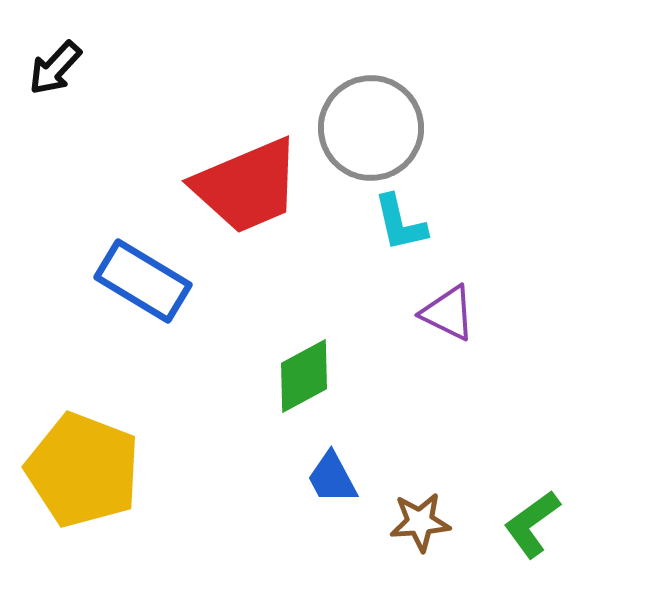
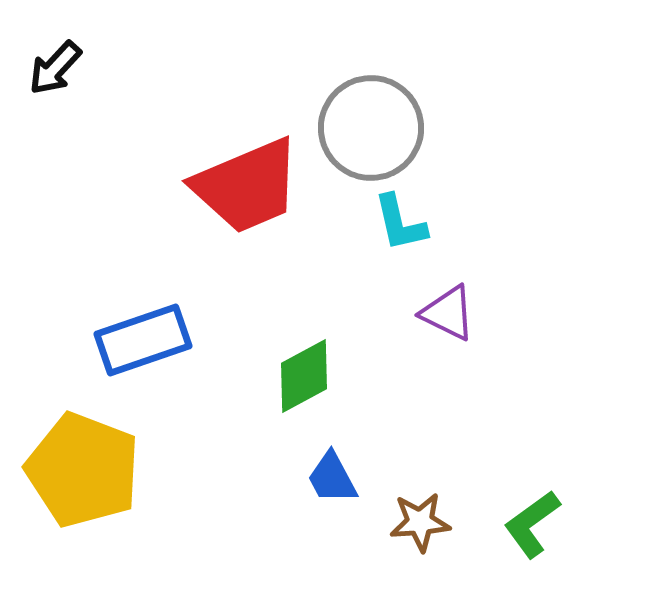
blue rectangle: moved 59 px down; rotated 50 degrees counterclockwise
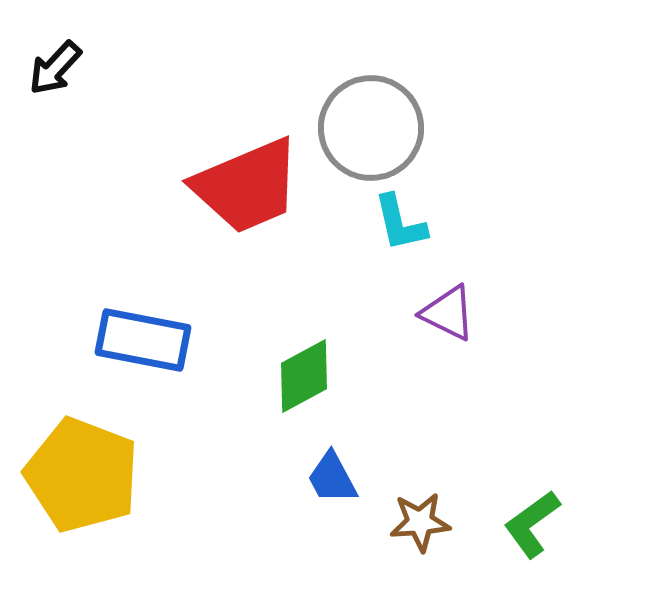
blue rectangle: rotated 30 degrees clockwise
yellow pentagon: moved 1 px left, 5 px down
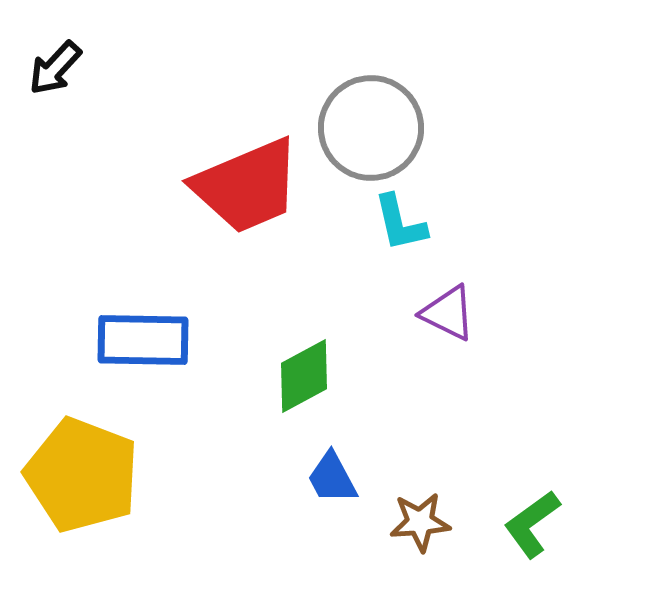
blue rectangle: rotated 10 degrees counterclockwise
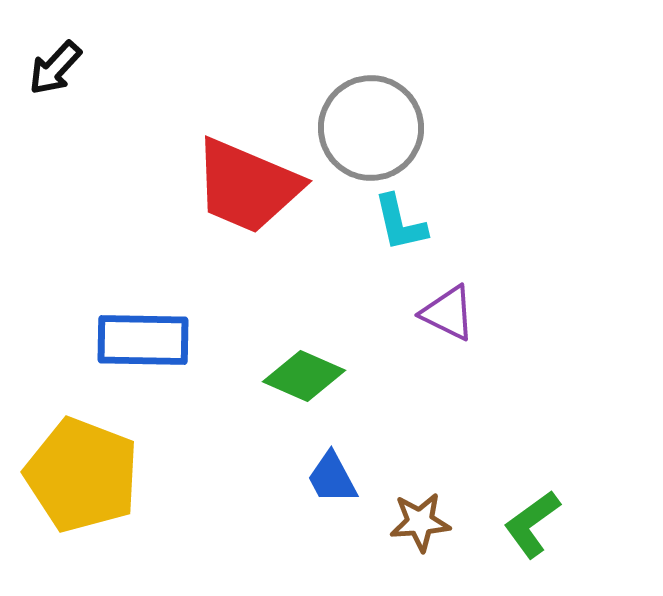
red trapezoid: rotated 46 degrees clockwise
green diamond: rotated 52 degrees clockwise
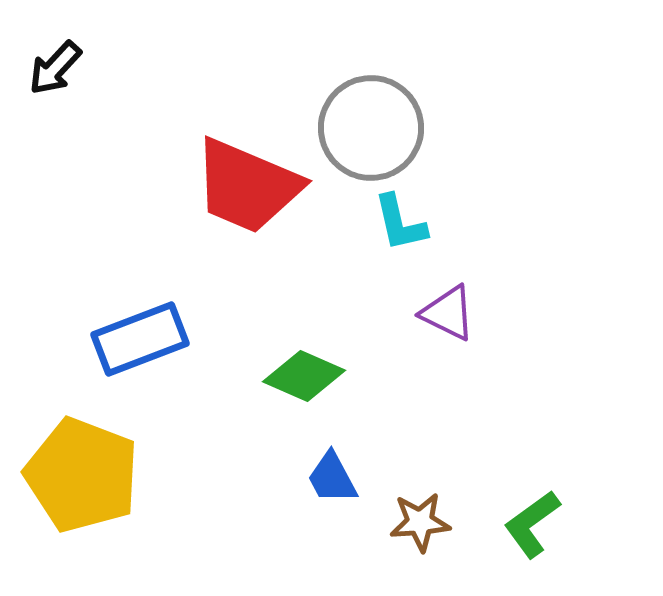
blue rectangle: moved 3 px left, 1 px up; rotated 22 degrees counterclockwise
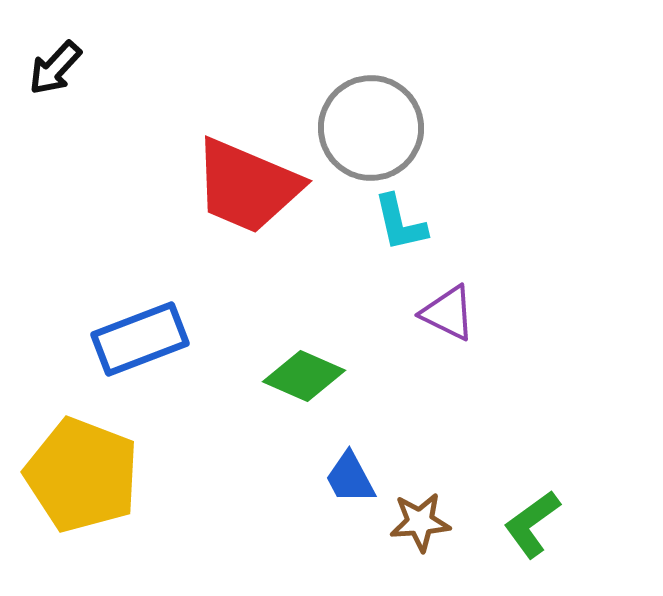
blue trapezoid: moved 18 px right
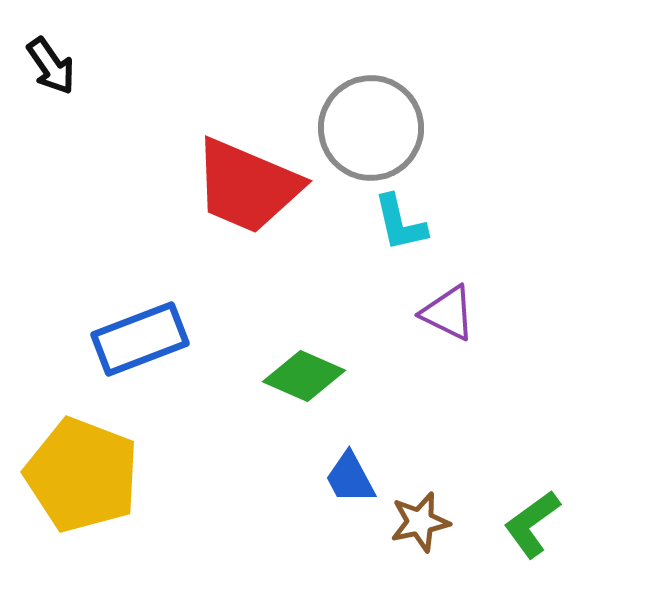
black arrow: moved 4 px left, 2 px up; rotated 78 degrees counterclockwise
brown star: rotated 8 degrees counterclockwise
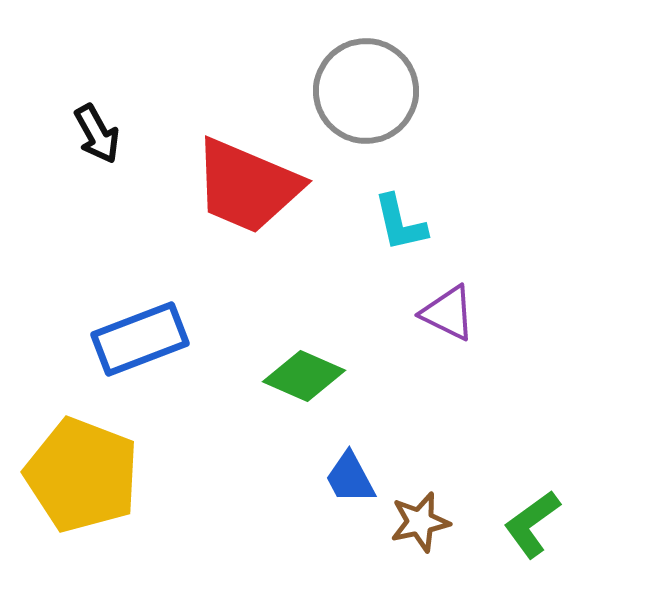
black arrow: moved 46 px right, 68 px down; rotated 6 degrees clockwise
gray circle: moved 5 px left, 37 px up
